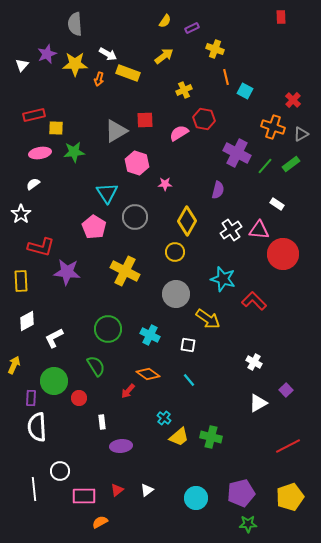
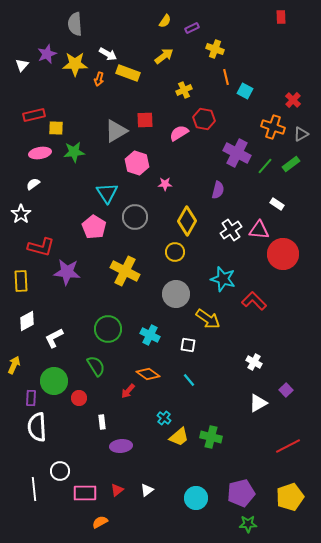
pink rectangle at (84, 496): moved 1 px right, 3 px up
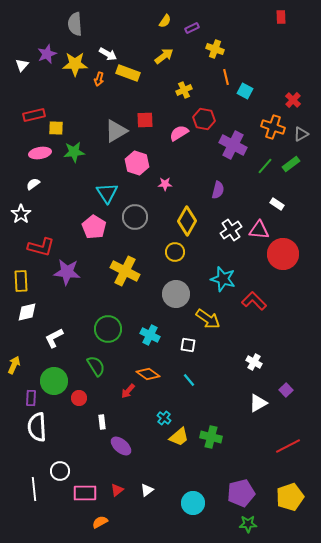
purple cross at (237, 153): moved 4 px left, 8 px up
white diamond at (27, 321): moved 9 px up; rotated 15 degrees clockwise
purple ellipse at (121, 446): rotated 45 degrees clockwise
cyan circle at (196, 498): moved 3 px left, 5 px down
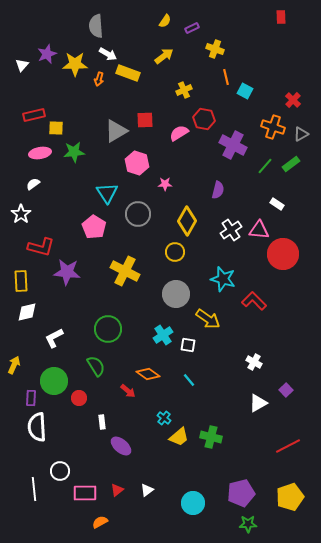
gray semicircle at (75, 24): moved 21 px right, 2 px down
gray circle at (135, 217): moved 3 px right, 3 px up
cyan cross at (150, 335): moved 13 px right; rotated 30 degrees clockwise
red arrow at (128, 391): rotated 91 degrees counterclockwise
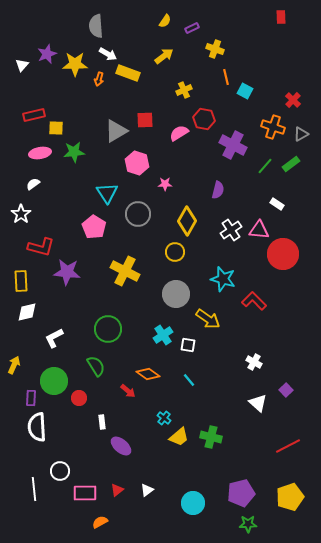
white triangle at (258, 403): rotated 48 degrees counterclockwise
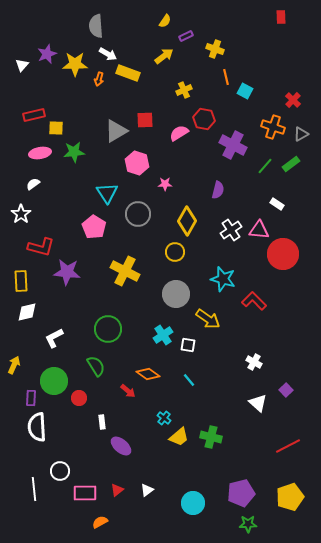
purple rectangle at (192, 28): moved 6 px left, 8 px down
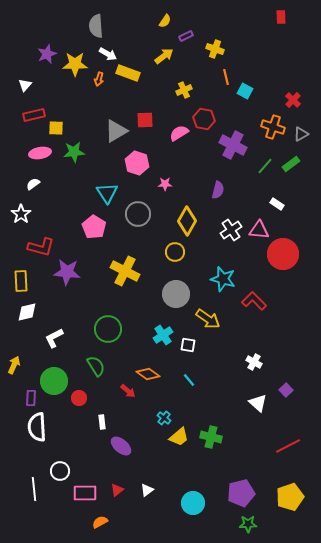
white triangle at (22, 65): moved 3 px right, 20 px down
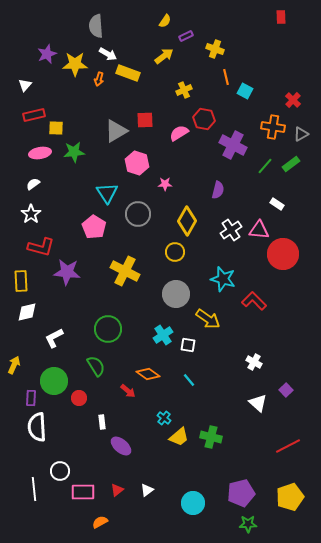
orange cross at (273, 127): rotated 10 degrees counterclockwise
white star at (21, 214): moved 10 px right
pink rectangle at (85, 493): moved 2 px left, 1 px up
